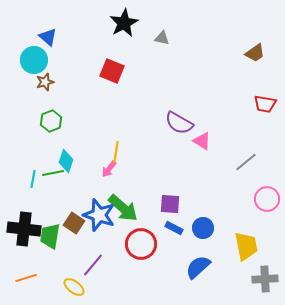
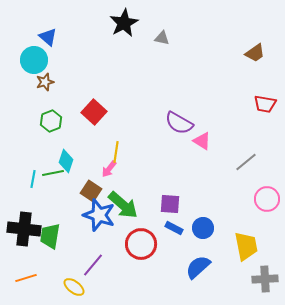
red square: moved 18 px left, 41 px down; rotated 20 degrees clockwise
green arrow: moved 3 px up
brown square: moved 17 px right, 32 px up
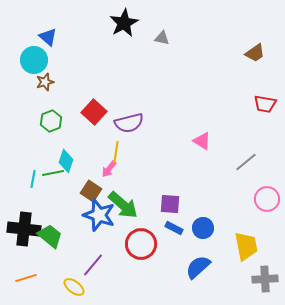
purple semicircle: moved 50 px left; rotated 44 degrees counterclockwise
green trapezoid: rotated 120 degrees clockwise
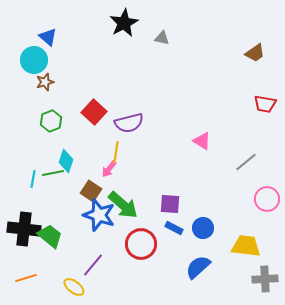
yellow trapezoid: rotated 72 degrees counterclockwise
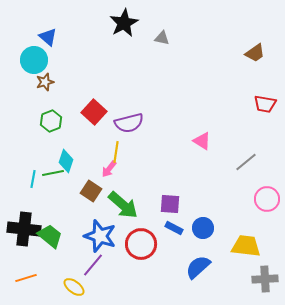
blue star: moved 1 px right, 21 px down
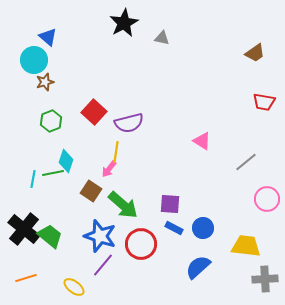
red trapezoid: moved 1 px left, 2 px up
black cross: rotated 32 degrees clockwise
purple line: moved 10 px right
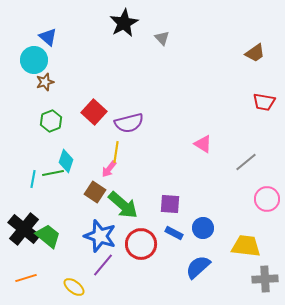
gray triangle: rotated 35 degrees clockwise
pink triangle: moved 1 px right, 3 px down
brown square: moved 4 px right, 1 px down
blue rectangle: moved 5 px down
green trapezoid: moved 2 px left
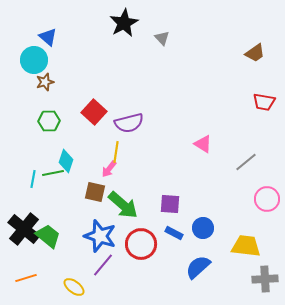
green hexagon: moved 2 px left; rotated 20 degrees clockwise
brown square: rotated 20 degrees counterclockwise
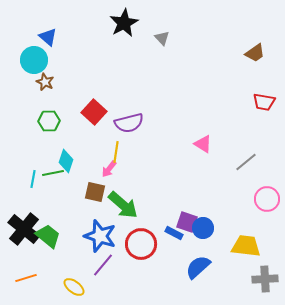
brown star: rotated 30 degrees counterclockwise
purple square: moved 17 px right, 18 px down; rotated 15 degrees clockwise
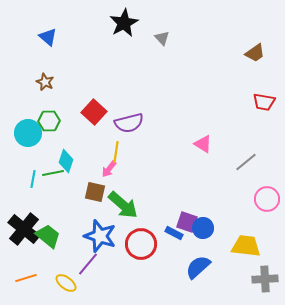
cyan circle: moved 6 px left, 73 px down
purple line: moved 15 px left, 1 px up
yellow ellipse: moved 8 px left, 4 px up
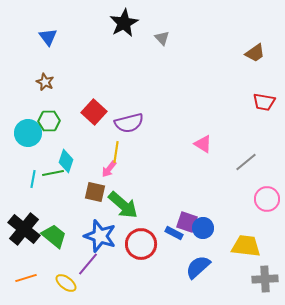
blue triangle: rotated 12 degrees clockwise
green trapezoid: moved 6 px right
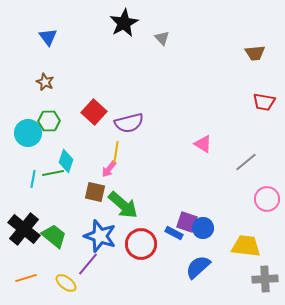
brown trapezoid: rotated 30 degrees clockwise
